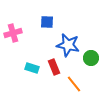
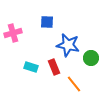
cyan rectangle: moved 1 px left, 1 px up
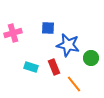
blue square: moved 1 px right, 6 px down
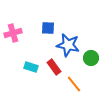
red rectangle: rotated 14 degrees counterclockwise
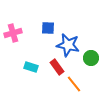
red rectangle: moved 3 px right
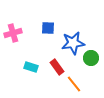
blue star: moved 5 px right, 2 px up; rotated 20 degrees counterclockwise
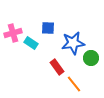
cyan rectangle: moved 24 px up; rotated 16 degrees clockwise
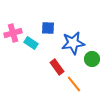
green circle: moved 1 px right, 1 px down
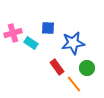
green circle: moved 5 px left, 9 px down
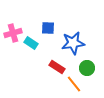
red rectangle: rotated 21 degrees counterclockwise
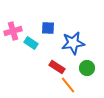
pink cross: moved 2 px up
orange line: moved 6 px left, 1 px down
